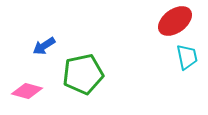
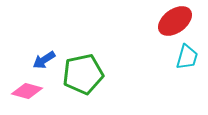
blue arrow: moved 14 px down
cyan trapezoid: rotated 28 degrees clockwise
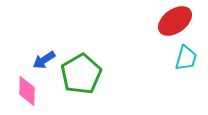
cyan trapezoid: moved 1 px left, 1 px down
green pentagon: moved 2 px left; rotated 18 degrees counterclockwise
pink diamond: rotated 76 degrees clockwise
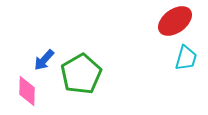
blue arrow: rotated 15 degrees counterclockwise
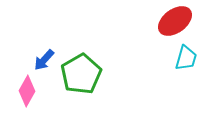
pink diamond: rotated 28 degrees clockwise
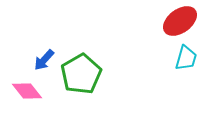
red ellipse: moved 5 px right
pink diamond: rotated 68 degrees counterclockwise
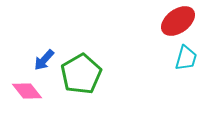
red ellipse: moved 2 px left
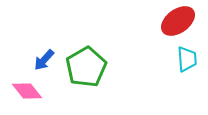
cyan trapezoid: moved 1 px right, 1 px down; rotated 20 degrees counterclockwise
green pentagon: moved 5 px right, 7 px up
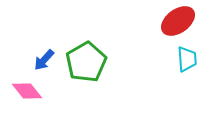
green pentagon: moved 5 px up
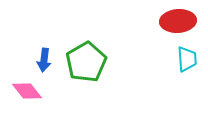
red ellipse: rotated 32 degrees clockwise
blue arrow: rotated 35 degrees counterclockwise
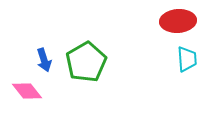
blue arrow: rotated 25 degrees counterclockwise
